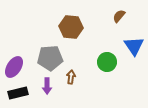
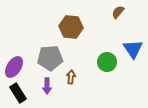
brown semicircle: moved 1 px left, 4 px up
blue triangle: moved 1 px left, 3 px down
black rectangle: rotated 72 degrees clockwise
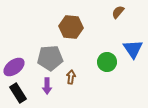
purple ellipse: rotated 20 degrees clockwise
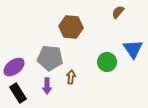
gray pentagon: rotated 10 degrees clockwise
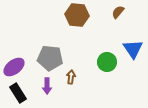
brown hexagon: moved 6 px right, 12 px up
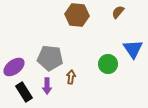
green circle: moved 1 px right, 2 px down
black rectangle: moved 6 px right, 1 px up
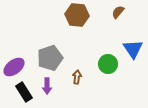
gray pentagon: rotated 25 degrees counterclockwise
brown arrow: moved 6 px right
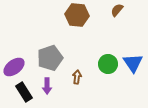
brown semicircle: moved 1 px left, 2 px up
blue triangle: moved 14 px down
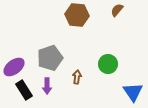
blue triangle: moved 29 px down
black rectangle: moved 2 px up
